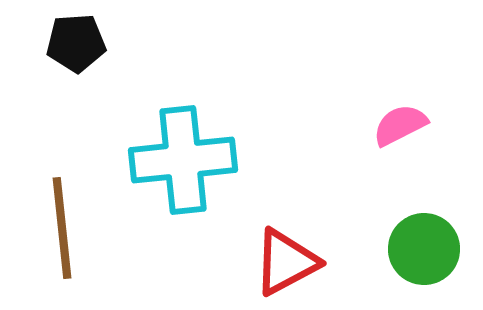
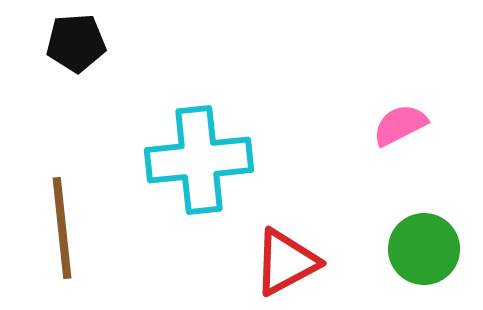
cyan cross: moved 16 px right
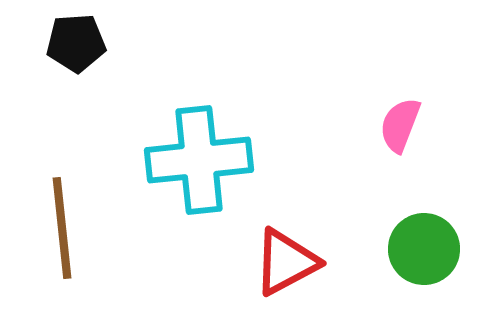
pink semicircle: rotated 42 degrees counterclockwise
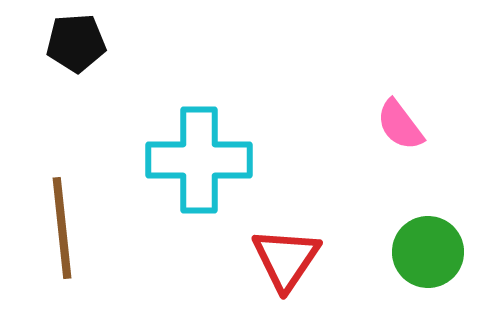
pink semicircle: rotated 58 degrees counterclockwise
cyan cross: rotated 6 degrees clockwise
green circle: moved 4 px right, 3 px down
red triangle: moved 3 px up; rotated 28 degrees counterclockwise
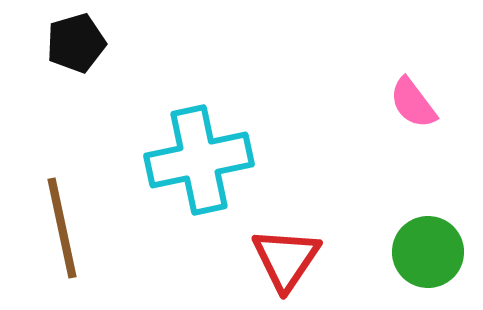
black pentagon: rotated 12 degrees counterclockwise
pink semicircle: moved 13 px right, 22 px up
cyan cross: rotated 12 degrees counterclockwise
brown line: rotated 6 degrees counterclockwise
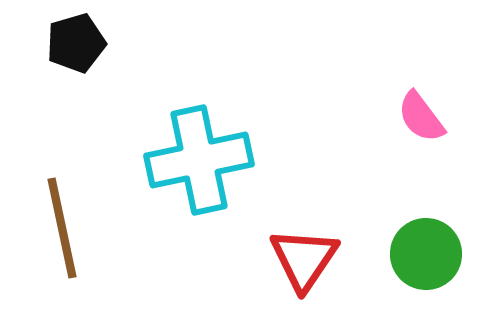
pink semicircle: moved 8 px right, 14 px down
green circle: moved 2 px left, 2 px down
red triangle: moved 18 px right
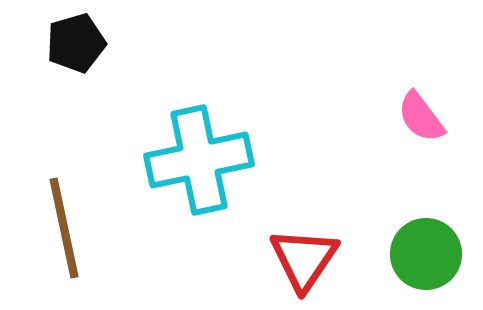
brown line: moved 2 px right
